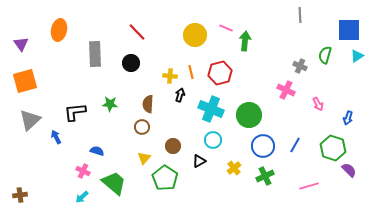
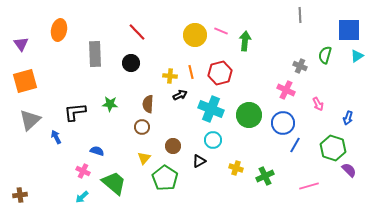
pink line at (226, 28): moved 5 px left, 3 px down
black arrow at (180, 95): rotated 48 degrees clockwise
blue circle at (263, 146): moved 20 px right, 23 px up
yellow cross at (234, 168): moved 2 px right; rotated 32 degrees counterclockwise
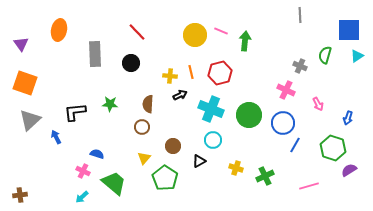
orange square at (25, 81): moved 2 px down; rotated 35 degrees clockwise
blue semicircle at (97, 151): moved 3 px down
purple semicircle at (349, 170): rotated 77 degrees counterclockwise
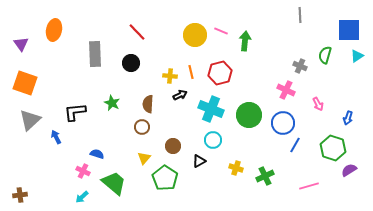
orange ellipse at (59, 30): moved 5 px left
green star at (110, 104): moved 2 px right, 1 px up; rotated 21 degrees clockwise
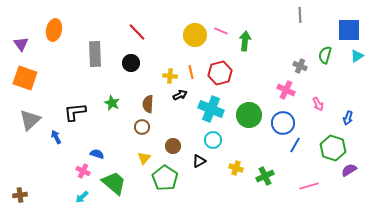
orange square at (25, 83): moved 5 px up
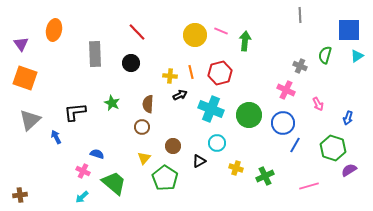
cyan circle at (213, 140): moved 4 px right, 3 px down
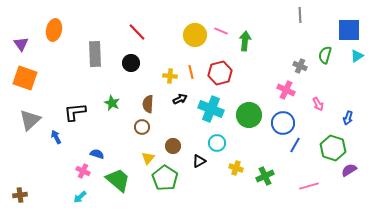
black arrow at (180, 95): moved 4 px down
yellow triangle at (144, 158): moved 4 px right
green trapezoid at (114, 183): moved 4 px right, 3 px up
cyan arrow at (82, 197): moved 2 px left
